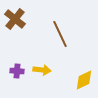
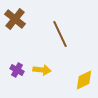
purple cross: moved 1 px up; rotated 24 degrees clockwise
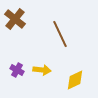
yellow diamond: moved 9 px left
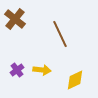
purple cross: rotated 24 degrees clockwise
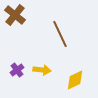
brown cross: moved 4 px up
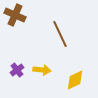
brown cross: rotated 15 degrees counterclockwise
